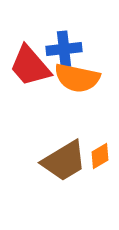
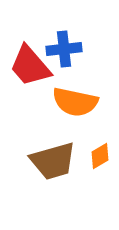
orange semicircle: moved 2 px left, 24 px down
brown trapezoid: moved 11 px left; rotated 15 degrees clockwise
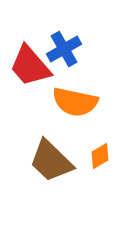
blue cross: rotated 24 degrees counterclockwise
brown trapezoid: moved 2 px left; rotated 60 degrees clockwise
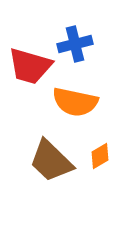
blue cross: moved 11 px right, 5 px up; rotated 16 degrees clockwise
red trapezoid: rotated 33 degrees counterclockwise
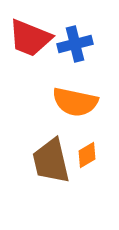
red trapezoid: moved 28 px up; rotated 6 degrees clockwise
orange diamond: moved 13 px left, 1 px up
brown trapezoid: rotated 33 degrees clockwise
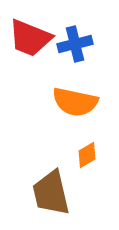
brown trapezoid: moved 32 px down
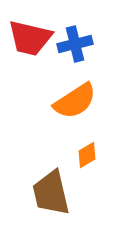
red trapezoid: rotated 9 degrees counterclockwise
orange semicircle: moved 1 px up; rotated 45 degrees counterclockwise
